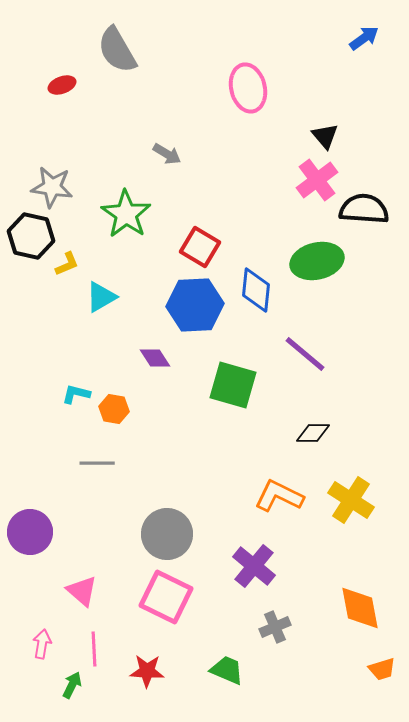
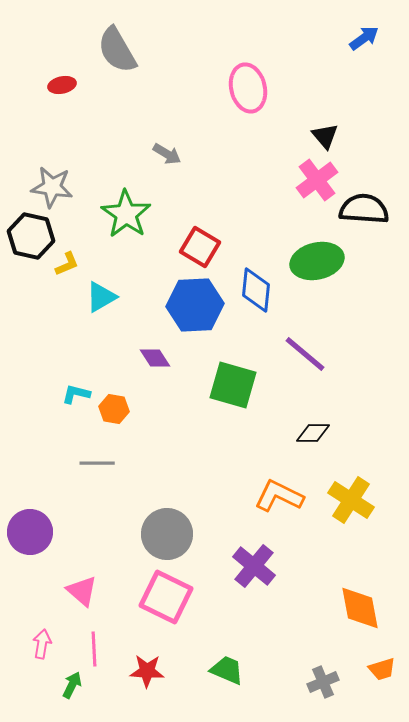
red ellipse: rotated 8 degrees clockwise
gray cross: moved 48 px right, 55 px down
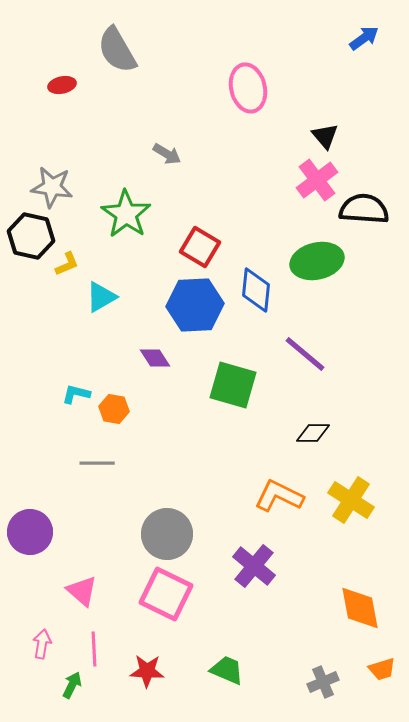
pink square: moved 3 px up
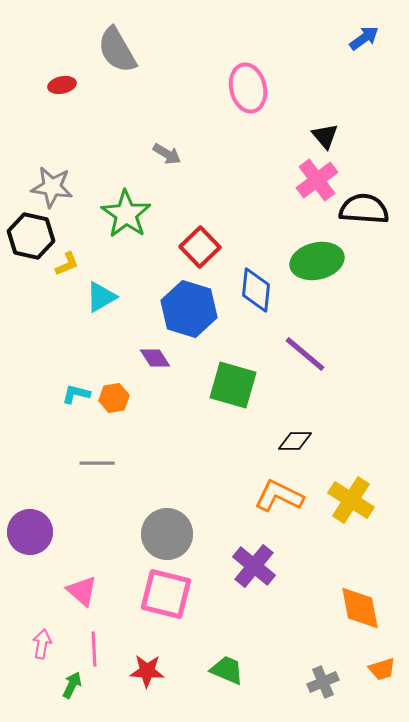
red square: rotated 15 degrees clockwise
blue hexagon: moved 6 px left, 4 px down; rotated 20 degrees clockwise
orange hexagon: moved 11 px up; rotated 20 degrees counterclockwise
black diamond: moved 18 px left, 8 px down
pink square: rotated 12 degrees counterclockwise
